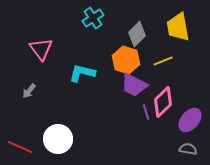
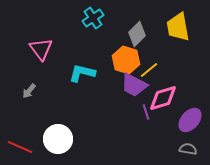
yellow line: moved 14 px left, 9 px down; rotated 18 degrees counterclockwise
pink diamond: moved 4 px up; rotated 28 degrees clockwise
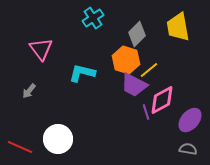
pink diamond: moved 1 px left, 2 px down; rotated 12 degrees counterclockwise
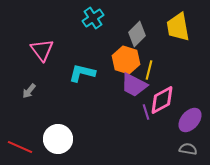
pink triangle: moved 1 px right, 1 px down
yellow line: rotated 36 degrees counterclockwise
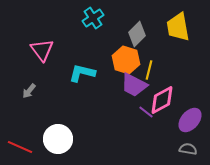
purple line: rotated 35 degrees counterclockwise
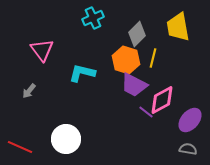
cyan cross: rotated 10 degrees clockwise
yellow line: moved 4 px right, 12 px up
white circle: moved 8 px right
